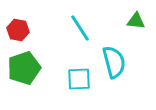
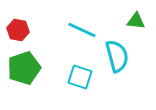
cyan line: moved 2 px right, 2 px down; rotated 32 degrees counterclockwise
cyan semicircle: moved 3 px right, 6 px up
cyan square: moved 1 px right, 2 px up; rotated 20 degrees clockwise
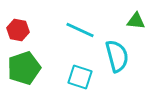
cyan line: moved 2 px left
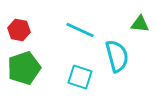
green triangle: moved 4 px right, 3 px down
red hexagon: moved 1 px right
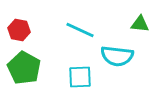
cyan semicircle: rotated 112 degrees clockwise
green pentagon: rotated 24 degrees counterclockwise
cyan square: rotated 20 degrees counterclockwise
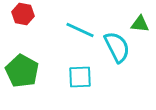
red hexagon: moved 4 px right, 16 px up
cyan semicircle: moved 9 px up; rotated 124 degrees counterclockwise
green pentagon: moved 2 px left, 3 px down
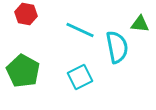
red hexagon: moved 3 px right
cyan semicircle: rotated 16 degrees clockwise
green pentagon: moved 1 px right
cyan square: rotated 25 degrees counterclockwise
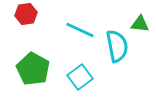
red hexagon: rotated 20 degrees counterclockwise
cyan semicircle: moved 1 px up
green pentagon: moved 10 px right, 2 px up
cyan square: rotated 10 degrees counterclockwise
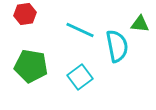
red hexagon: moved 1 px left
green pentagon: moved 2 px left, 3 px up; rotated 20 degrees counterclockwise
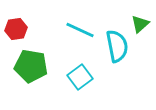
red hexagon: moved 9 px left, 15 px down
green triangle: rotated 48 degrees counterclockwise
